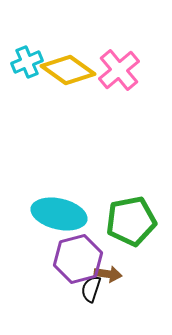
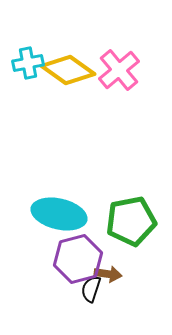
cyan cross: moved 1 px right, 1 px down; rotated 12 degrees clockwise
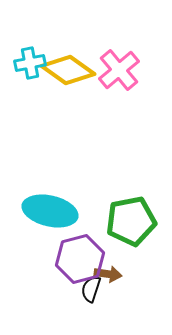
cyan cross: moved 2 px right
cyan ellipse: moved 9 px left, 3 px up
purple hexagon: moved 2 px right
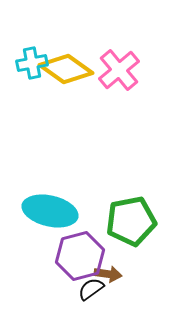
cyan cross: moved 2 px right
yellow diamond: moved 2 px left, 1 px up
purple hexagon: moved 3 px up
black semicircle: rotated 36 degrees clockwise
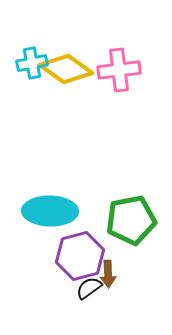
pink cross: rotated 33 degrees clockwise
cyan ellipse: rotated 12 degrees counterclockwise
green pentagon: moved 1 px up
brown arrow: rotated 80 degrees clockwise
black semicircle: moved 2 px left, 1 px up
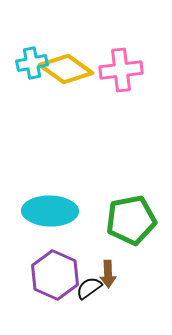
pink cross: moved 2 px right
purple hexagon: moved 25 px left, 19 px down; rotated 21 degrees counterclockwise
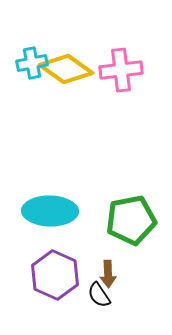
black semicircle: moved 10 px right, 7 px down; rotated 88 degrees counterclockwise
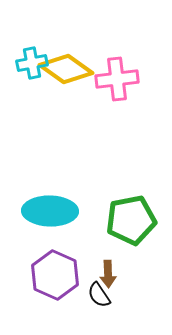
pink cross: moved 4 px left, 9 px down
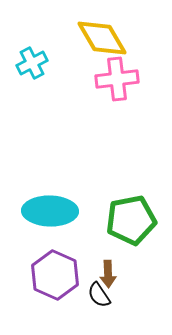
cyan cross: rotated 16 degrees counterclockwise
yellow diamond: moved 36 px right, 31 px up; rotated 24 degrees clockwise
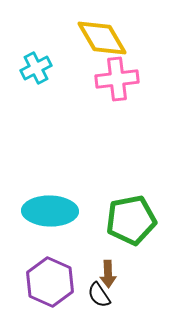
cyan cross: moved 4 px right, 5 px down
purple hexagon: moved 5 px left, 7 px down
